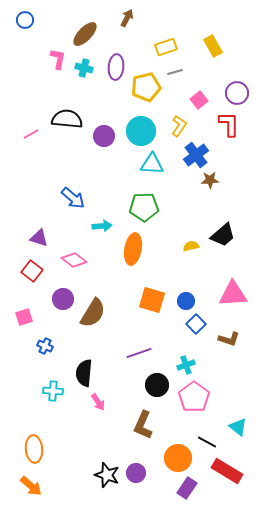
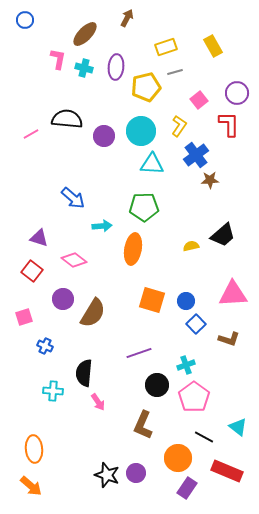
black line at (207, 442): moved 3 px left, 5 px up
red rectangle at (227, 471): rotated 8 degrees counterclockwise
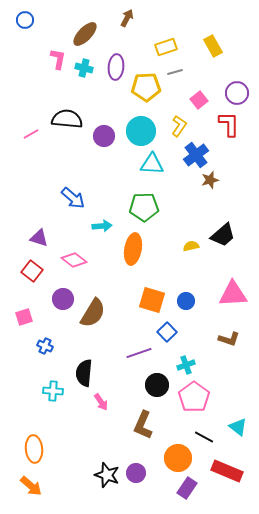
yellow pentagon at (146, 87): rotated 12 degrees clockwise
brown star at (210, 180): rotated 12 degrees counterclockwise
blue square at (196, 324): moved 29 px left, 8 px down
pink arrow at (98, 402): moved 3 px right
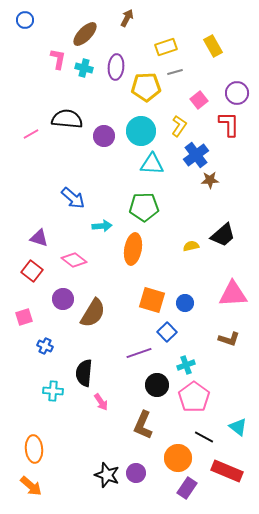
brown star at (210, 180): rotated 12 degrees clockwise
blue circle at (186, 301): moved 1 px left, 2 px down
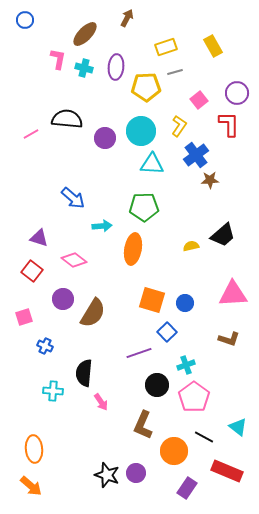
purple circle at (104, 136): moved 1 px right, 2 px down
orange circle at (178, 458): moved 4 px left, 7 px up
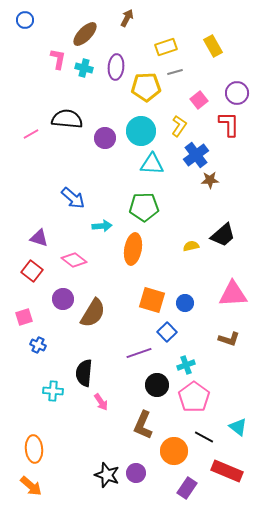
blue cross at (45, 346): moved 7 px left, 1 px up
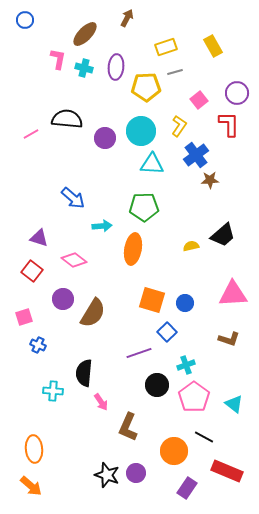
brown L-shape at (143, 425): moved 15 px left, 2 px down
cyan triangle at (238, 427): moved 4 px left, 23 px up
